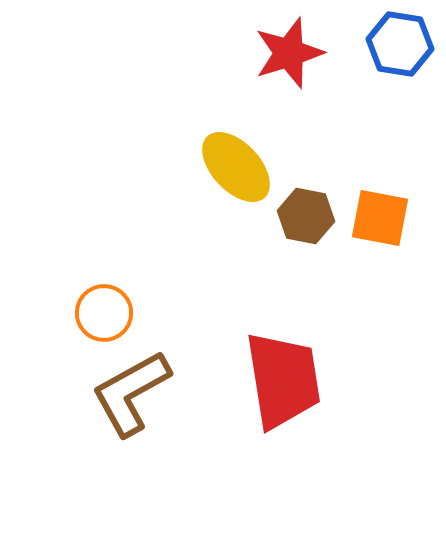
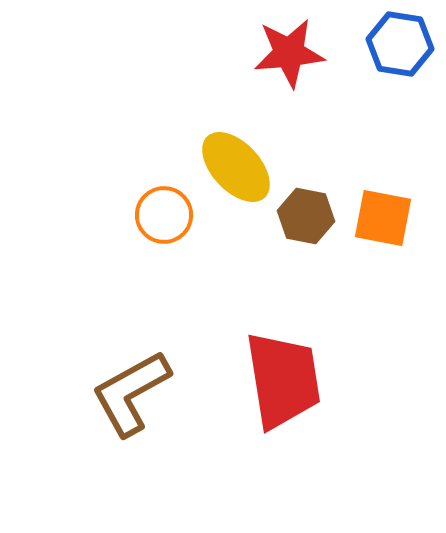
red star: rotated 12 degrees clockwise
orange square: moved 3 px right
orange circle: moved 60 px right, 98 px up
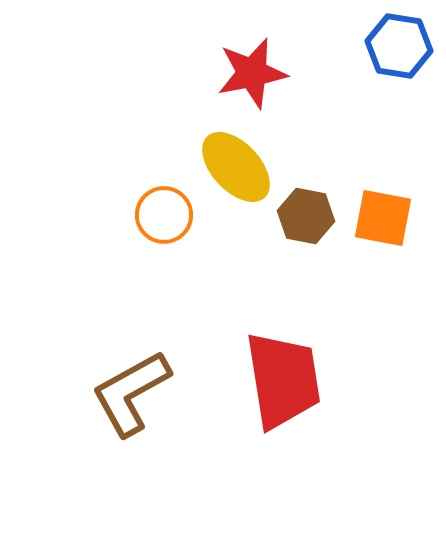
blue hexagon: moved 1 px left, 2 px down
red star: moved 37 px left, 20 px down; rotated 6 degrees counterclockwise
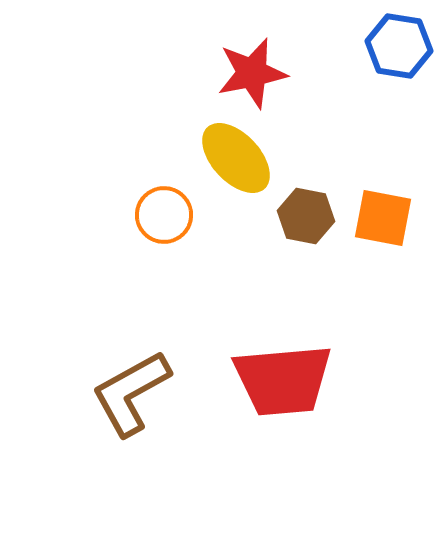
yellow ellipse: moved 9 px up
red trapezoid: rotated 94 degrees clockwise
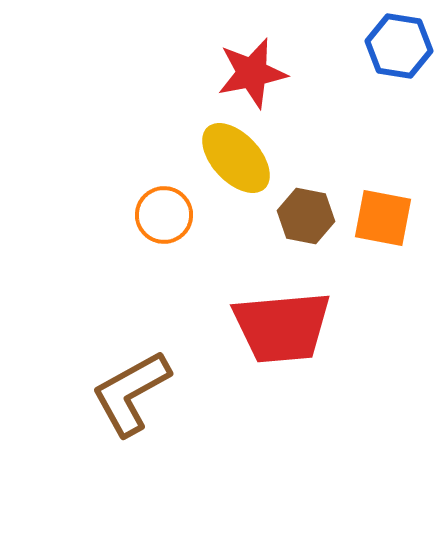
red trapezoid: moved 1 px left, 53 px up
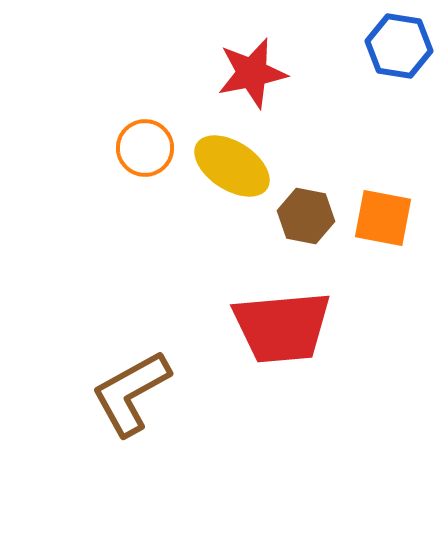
yellow ellipse: moved 4 px left, 8 px down; rotated 14 degrees counterclockwise
orange circle: moved 19 px left, 67 px up
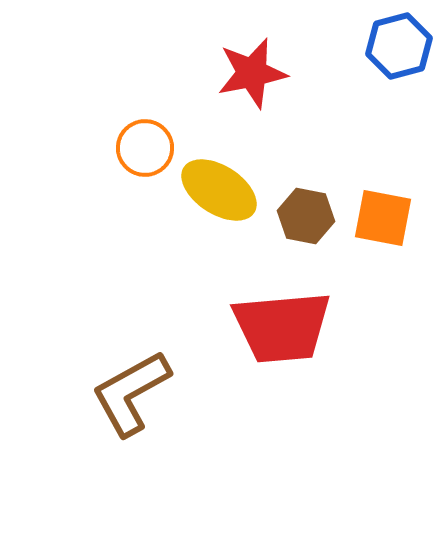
blue hexagon: rotated 24 degrees counterclockwise
yellow ellipse: moved 13 px left, 24 px down
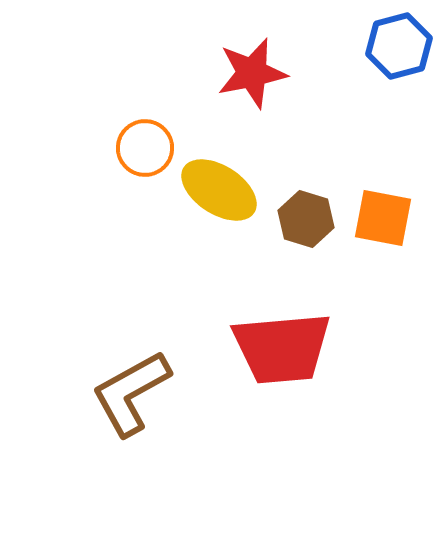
brown hexagon: moved 3 px down; rotated 6 degrees clockwise
red trapezoid: moved 21 px down
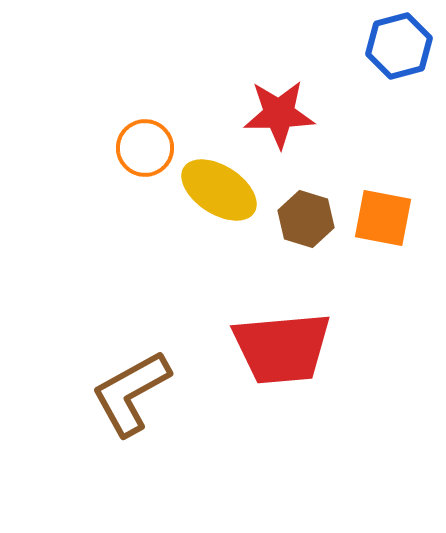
red star: moved 27 px right, 41 px down; rotated 10 degrees clockwise
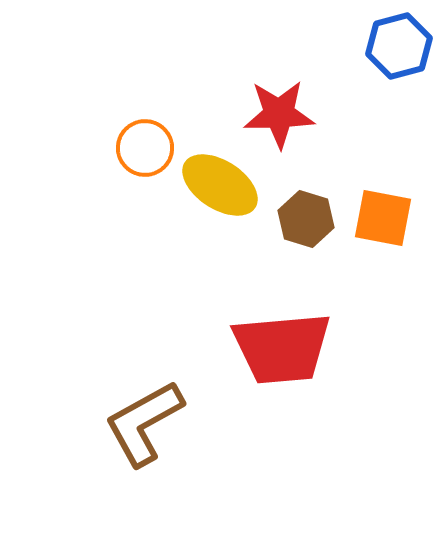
yellow ellipse: moved 1 px right, 5 px up
brown L-shape: moved 13 px right, 30 px down
